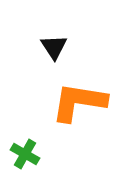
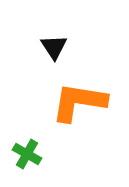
green cross: moved 2 px right
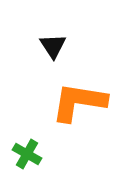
black triangle: moved 1 px left, 1 px up
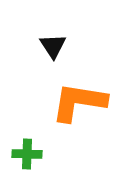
green cross: rotated 28 degrees counterclockwise
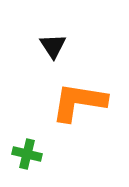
green cross: rotated 12 degrees clockwise
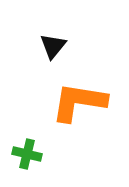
black triangle: rotated 12 degrees clockwise
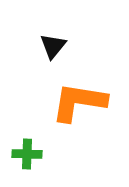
green cross: rotated 12 degrees counterclockwise
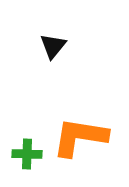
orange L-shape: moved 1 px right, 35 px down
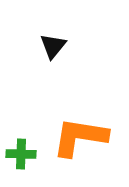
green cross: moved 6 px left
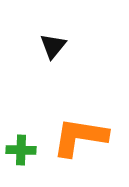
green cross: moved 4 px up
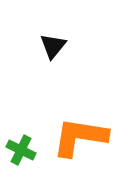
green cross: rotated 24 degrees clockwise
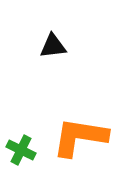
black triangle: rotated 44 degrees clockwise
